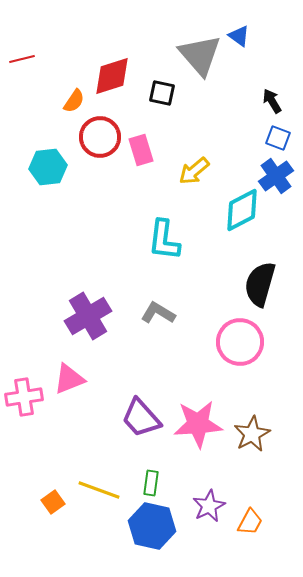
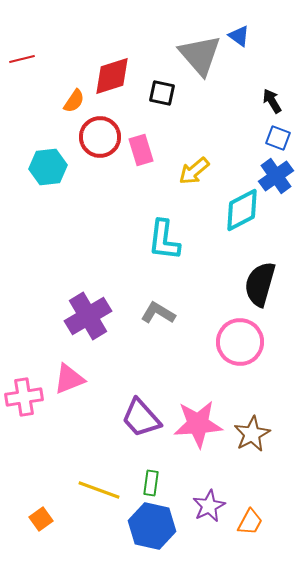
orange square: moved 12 px left, 17 px down
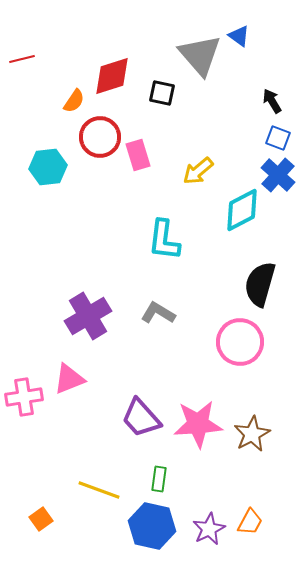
pink rectangle: moved 3 px left, 5 px down
yellow arrow: moved 4 px right
blue cross: moved 2 px right, 1 px up; rotated 12 degrees counterclockwise
green rectangle: moved 8 px right, 4 px up
purple star: moved 23 px down
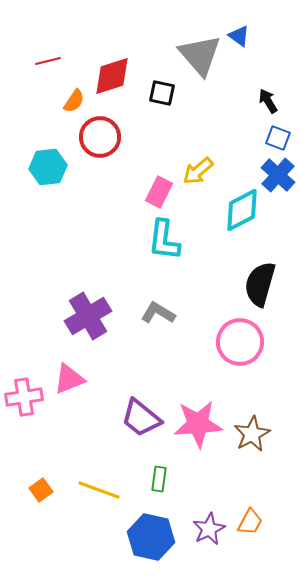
red line: moved 26 px right, 2 px down
black arrow: moved 4 px left
pink rectangle: moved 21 px right, 37 px down; rotated 44 degrees clockwise
purple trapezoid: rotated 9 degrees counterclockwise
orange square: moved 29 px up
blue hexagon: moved 1 px left, 11 px down
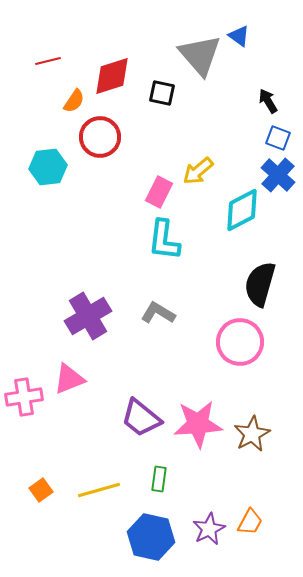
yellow line: rotated 36 degrees counterclockwise
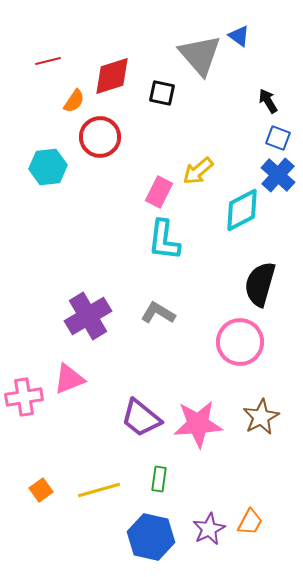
brown star: moved 9 px right, 17 px up
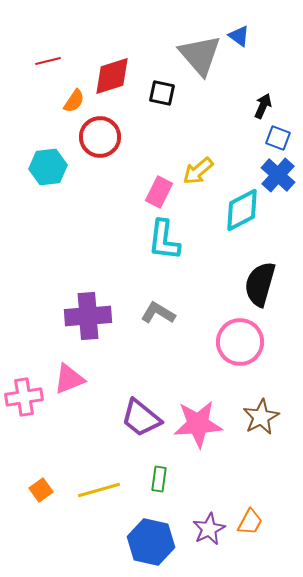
black arrow: moved 5 px left, 5 px down; rotated 55 degrees clockwise
purple cross: rotated 27 degrees clockwise
blue hexagon: moved 5 px down
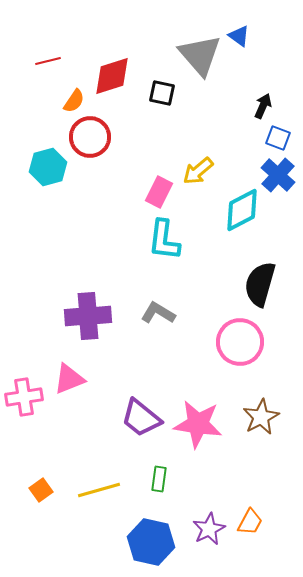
red circle: moved 10 px left
cyan hexagon: rotated 9 degrees counterclockwise
pink star: rotated 12 degrees clockwise
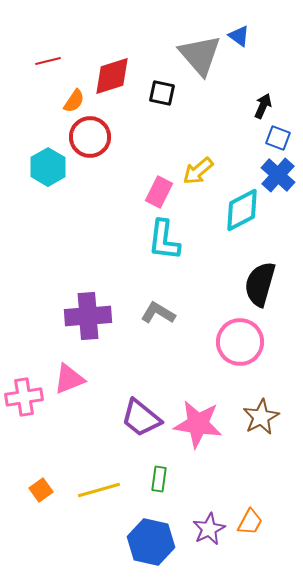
cyan hexagon: rotated 15 degrees counterclockwise
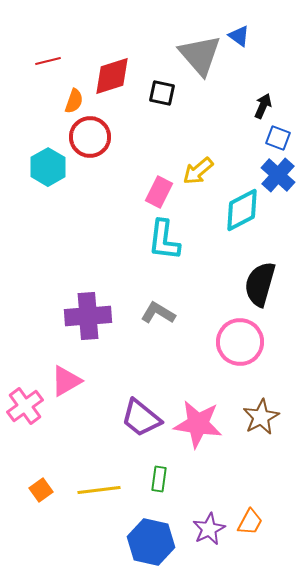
orange semicircle: rotated 15 degrees counterclockwise
pink triangle: moved 3 px left, 2 px down; rotated 8 degrees counterclockwise
pink cross: moved 1 px right, 9 px down; rotated 27 degrees counterclockwise
yellow line: rotated 9 degrees clockwise
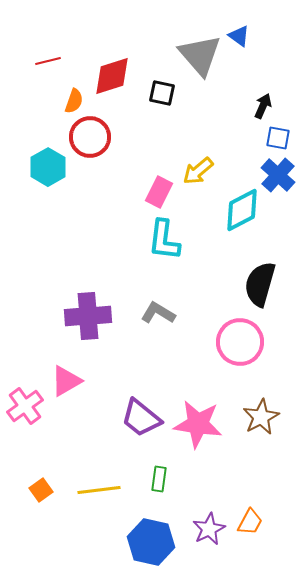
blue square: rotated 10 degrees counterclockwise
